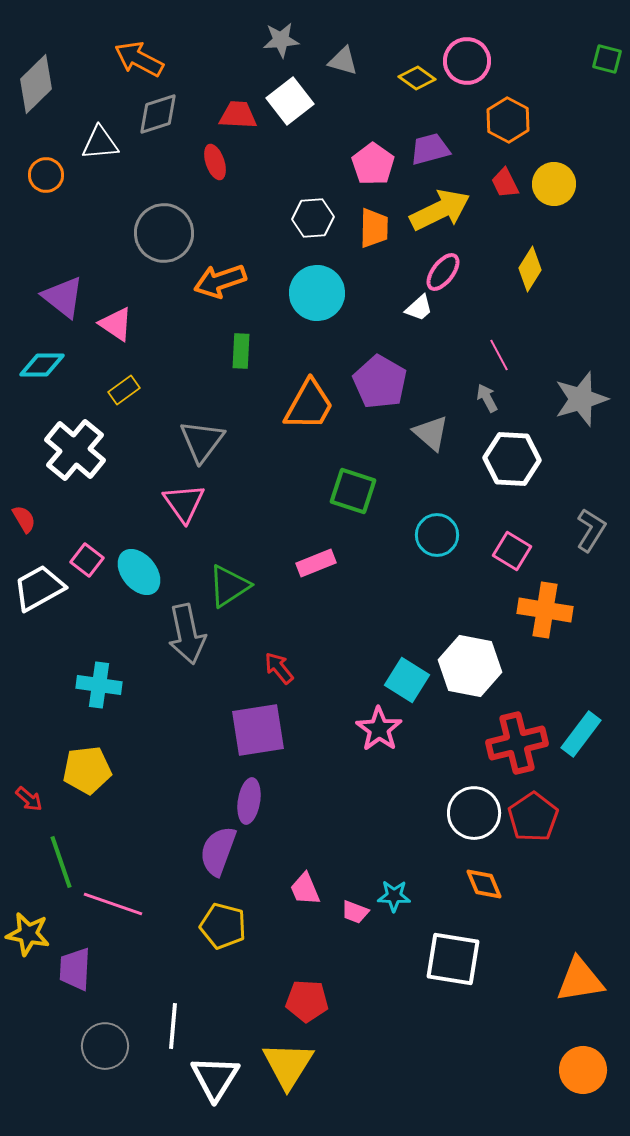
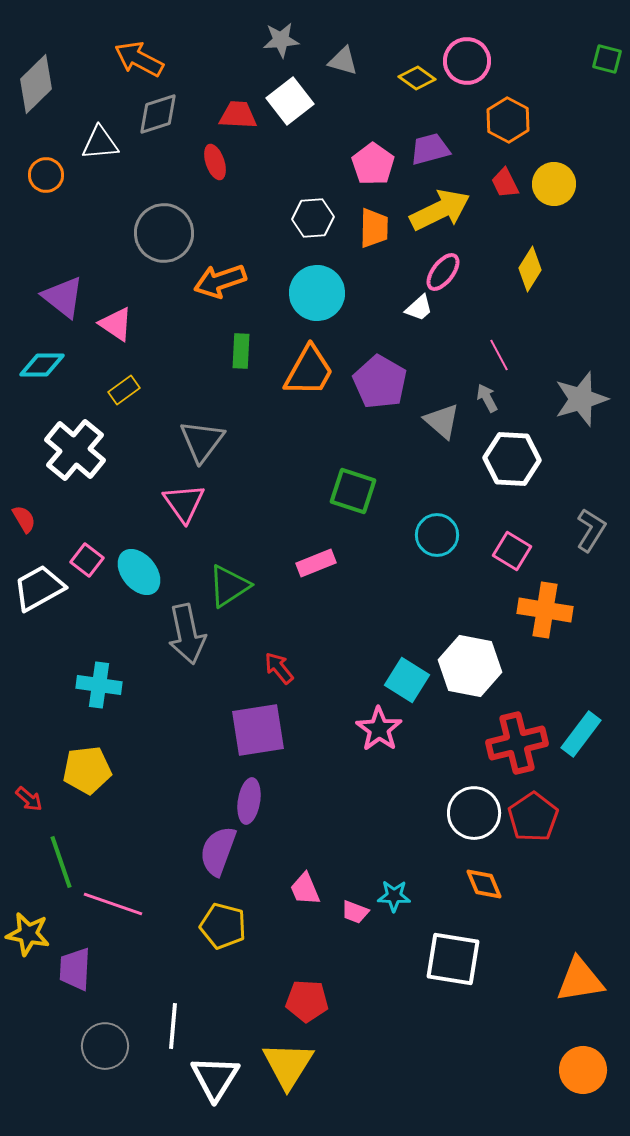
orange trapezoid at (309, 405): moved 34 px up
gray triangle at (431, 433): moved 11 px right, 12 px up
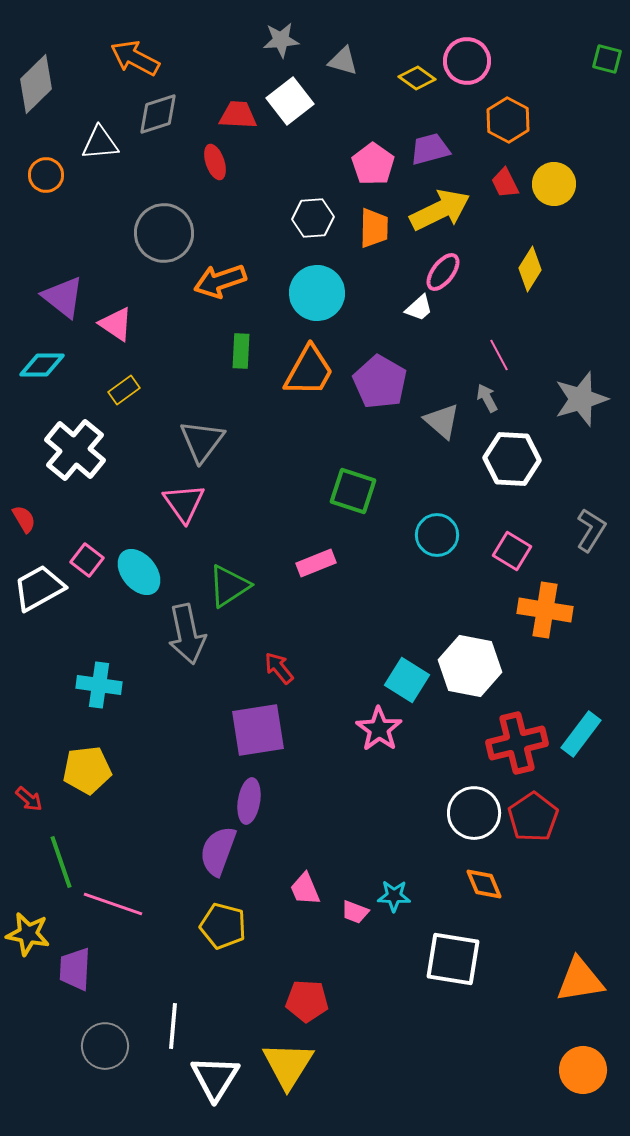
orange arrow at (139, 59): moved 4 px left, 1 px up
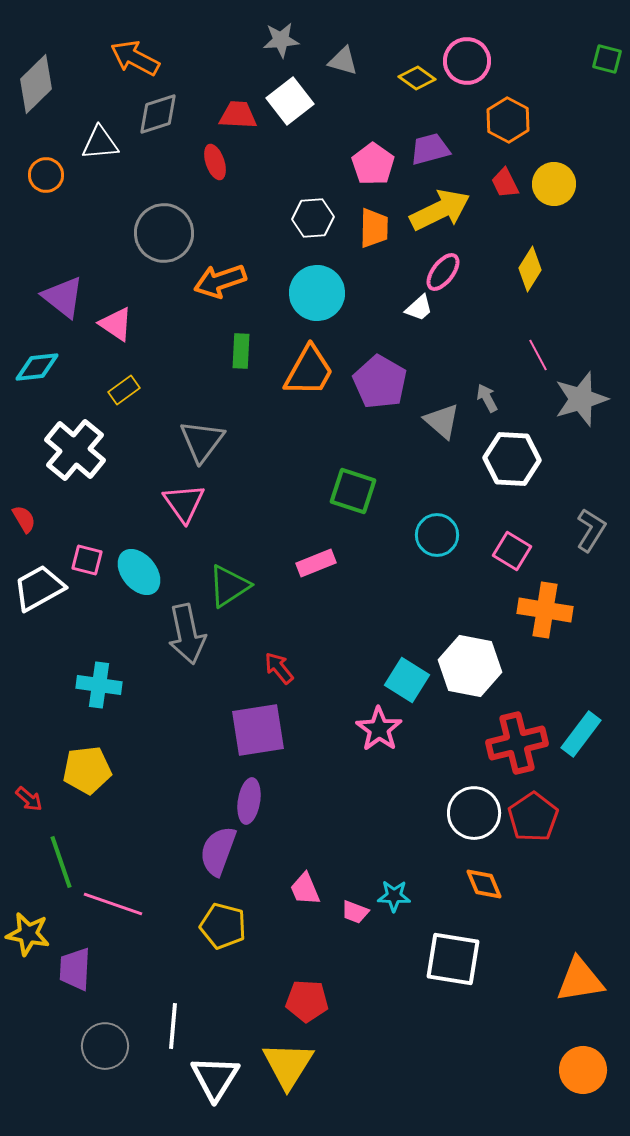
pink line at (499, 355): moved 39 px right
cyan diamond at (42, 365): moved 5 px left, 2 px down; rotated 6 degrees counterclockwise
pink square at (87, 560): rotated 24 degrees counterclockwise
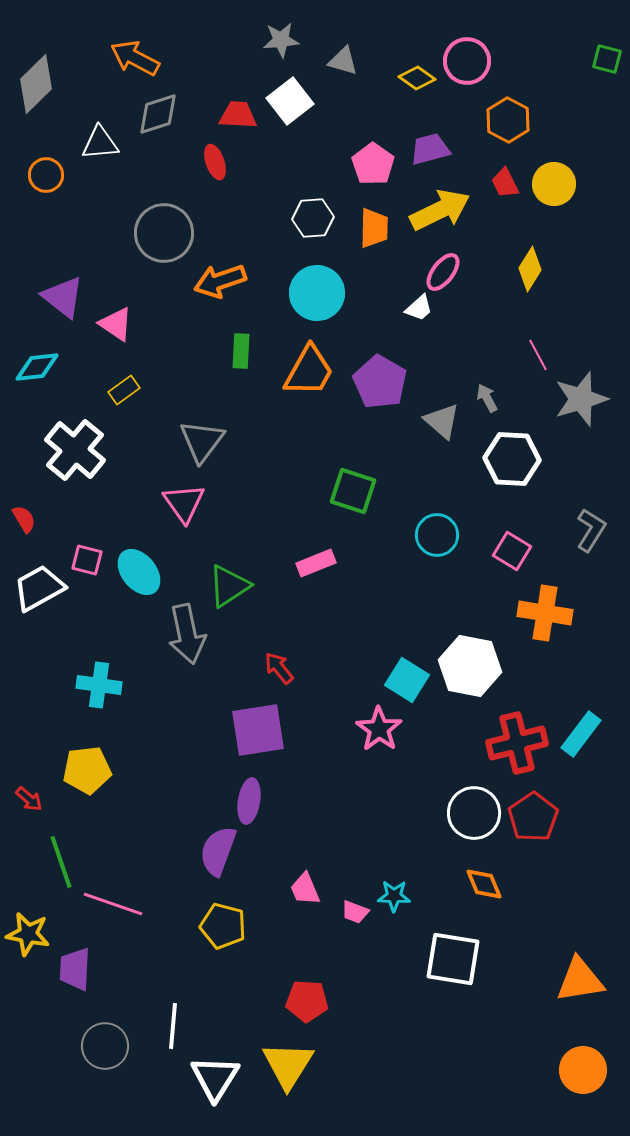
orange cross at (545, 610): moved 3 px down
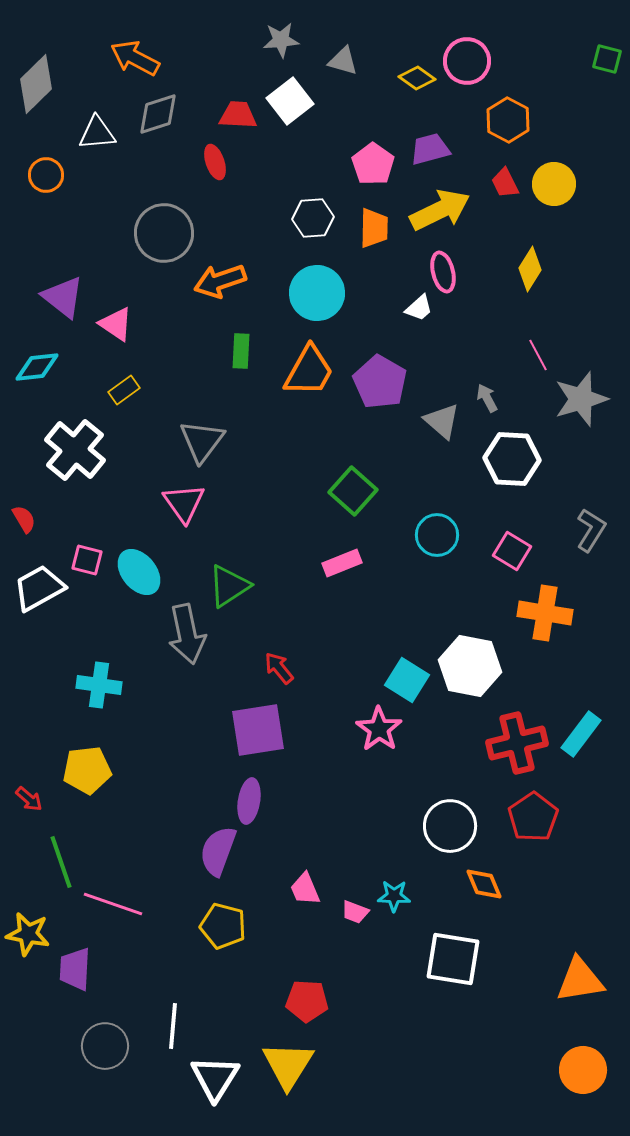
white triangle at (100, 143): moved 3 px left, 10 px up
pink ellipse at (443, 272): rotated 51 degrees counterclockwise
green square at (353, 491): rotated 24 degrees clockwise
pink rectangle at (316, 563): moved 26 px right
white circle at (474, 813): moved 24 px left, 13 px down
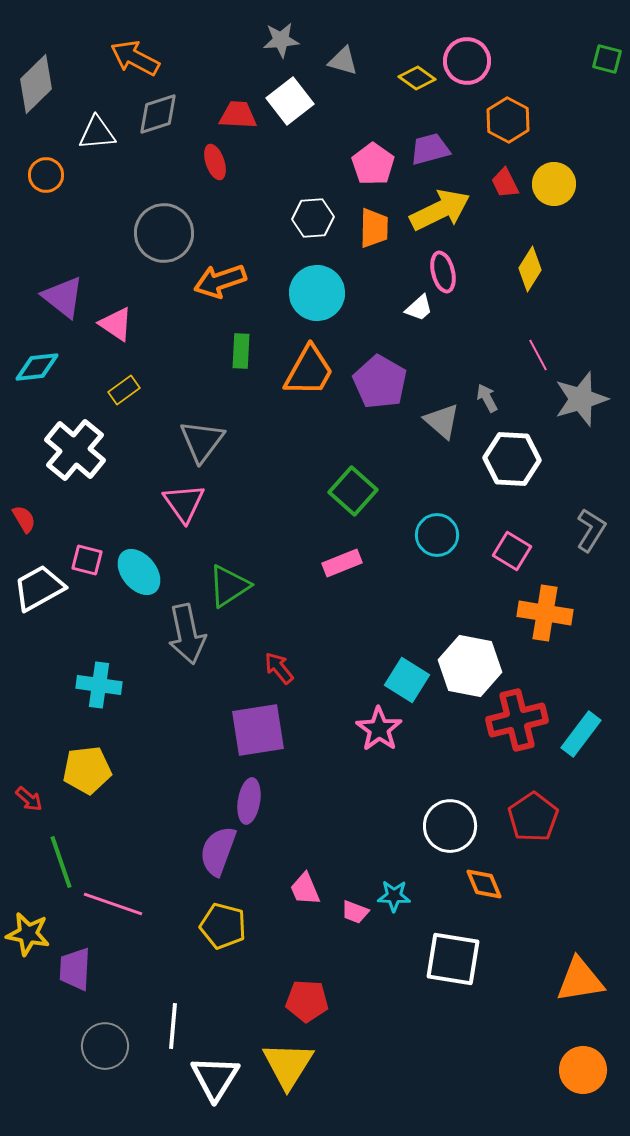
red cross at (517, 743): moved 23 px up
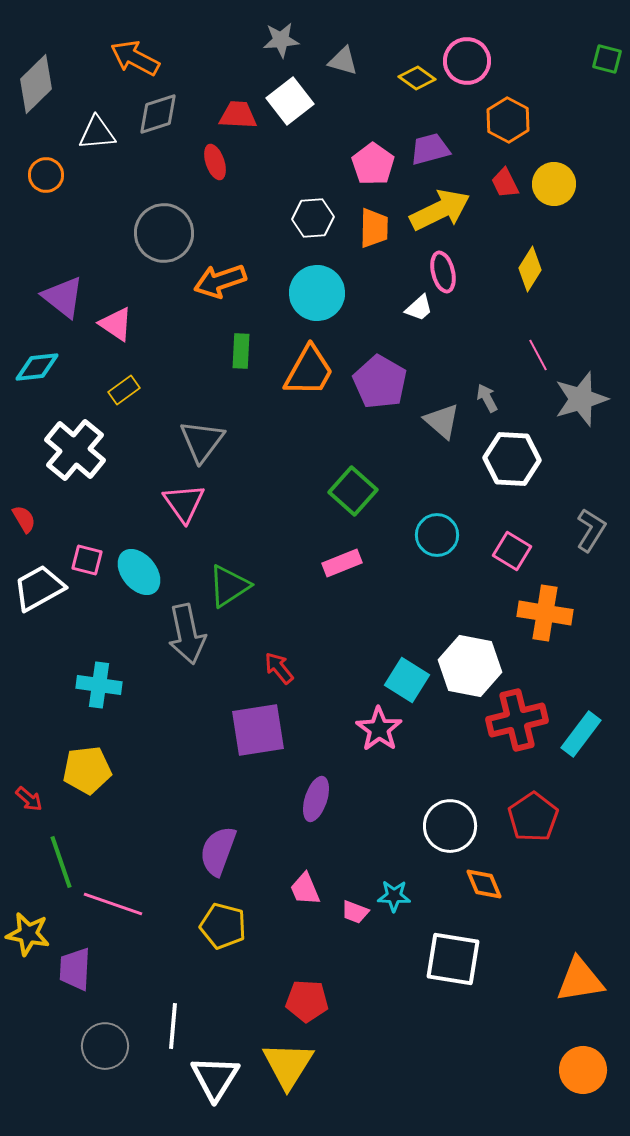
purple ellipse at (249, 801): moved 67 px right, 2 px up; rotated 9 degrees clockwise
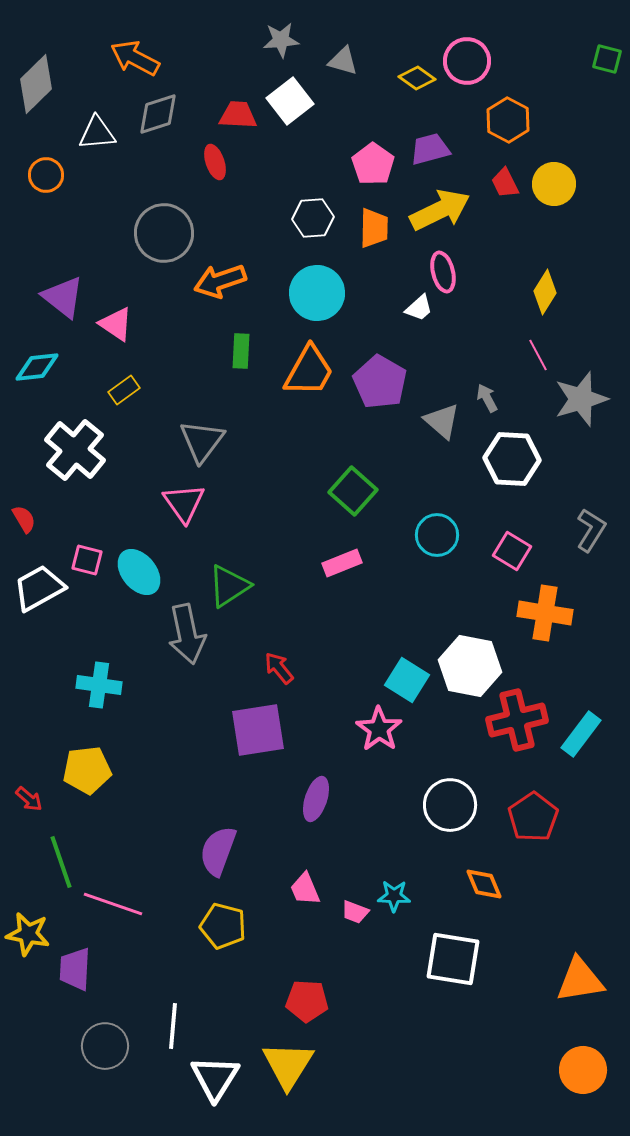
yellow diamond at (530, 269): moved 15 px right, 23 px down
white circle at (450, 826): moved 21 px up
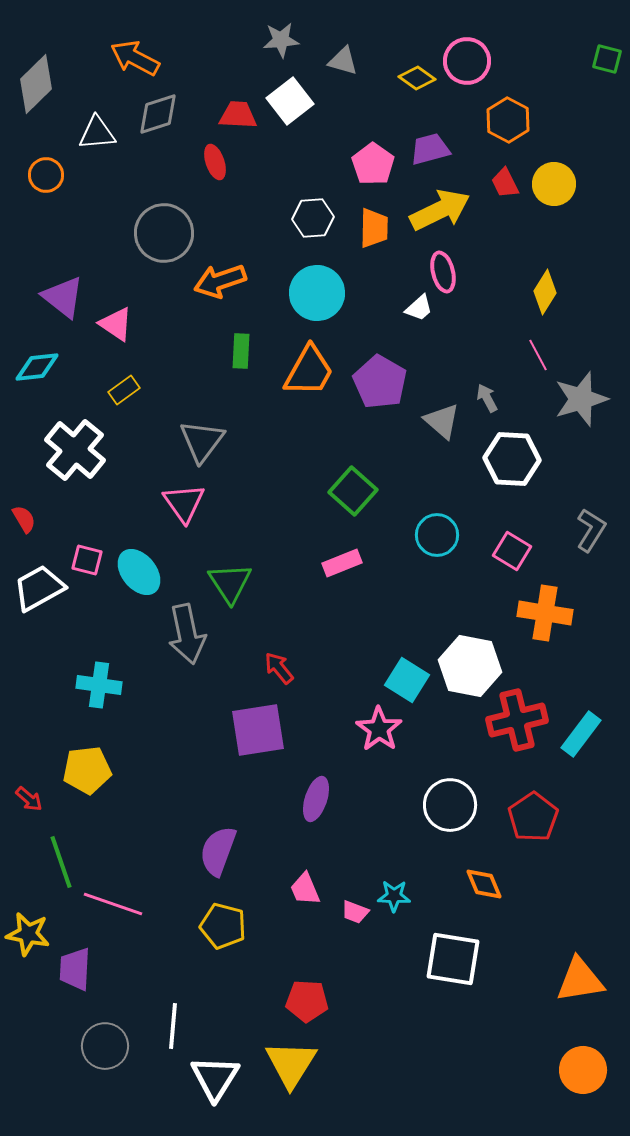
green triangle at (229, 586): moved 1 px right, 3 px up; rotated 30 degrees counterclockwise
yellow triangle at (288, 1065): moved 3 px right, 1 px up
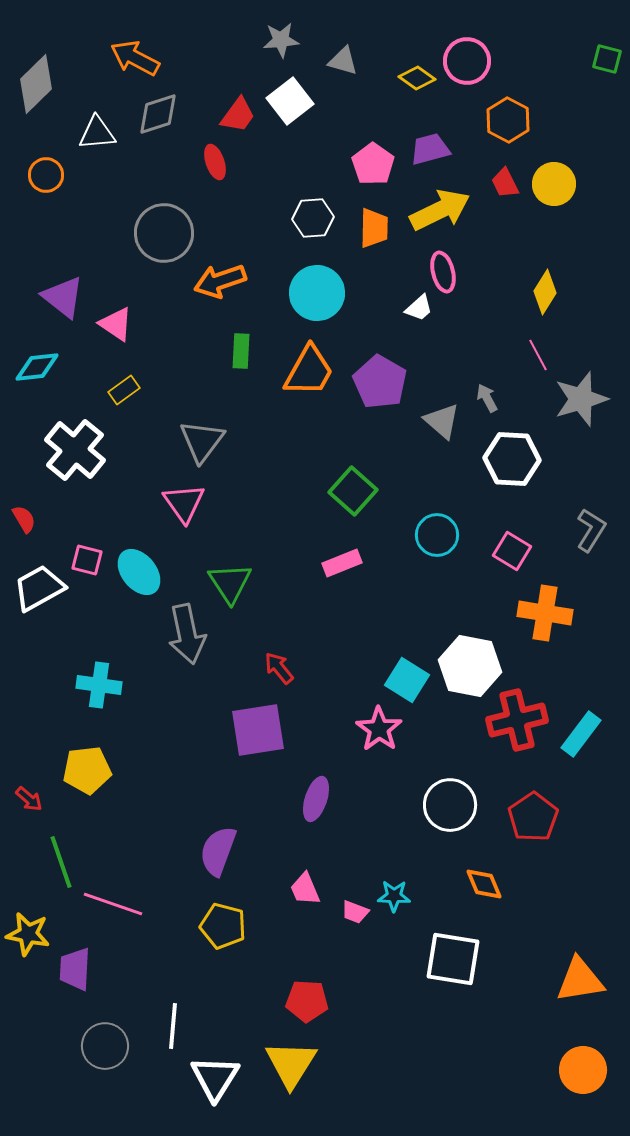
red trapezoid at (238, 115): rotated 123 degrees clockwise
